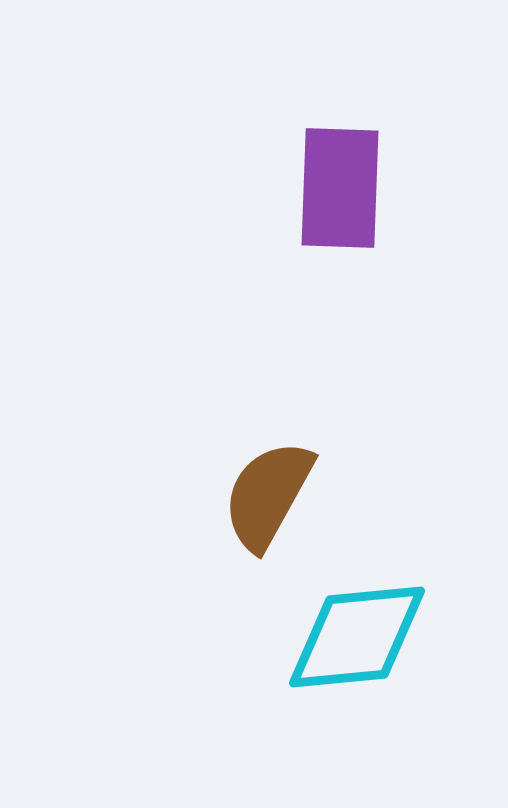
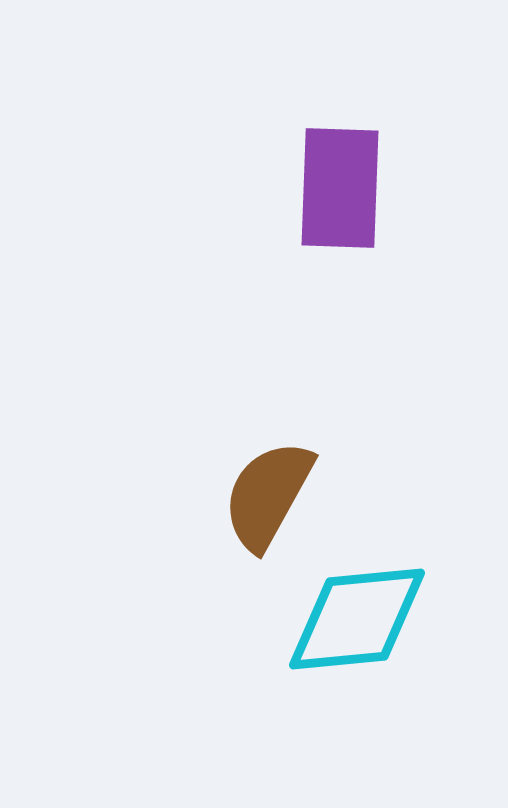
cyan diamond: moved 18 px up
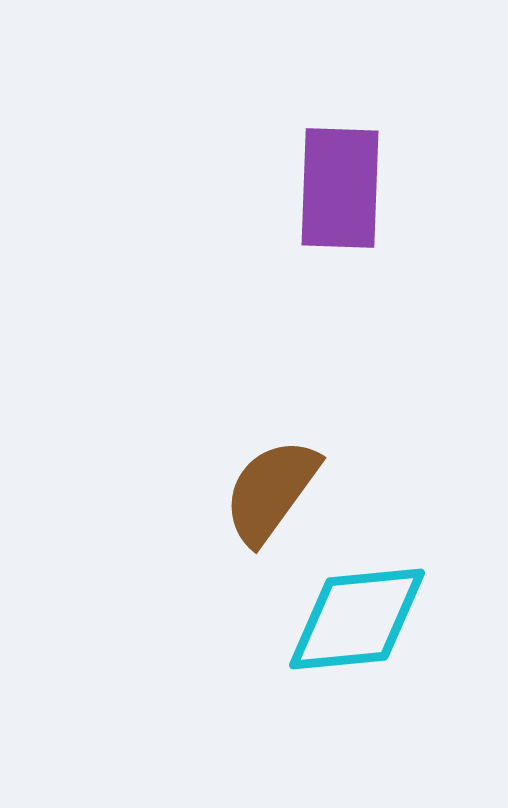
brown semicircle: moved 3 px right, 4 px up; rotated 7 degrees clockwise
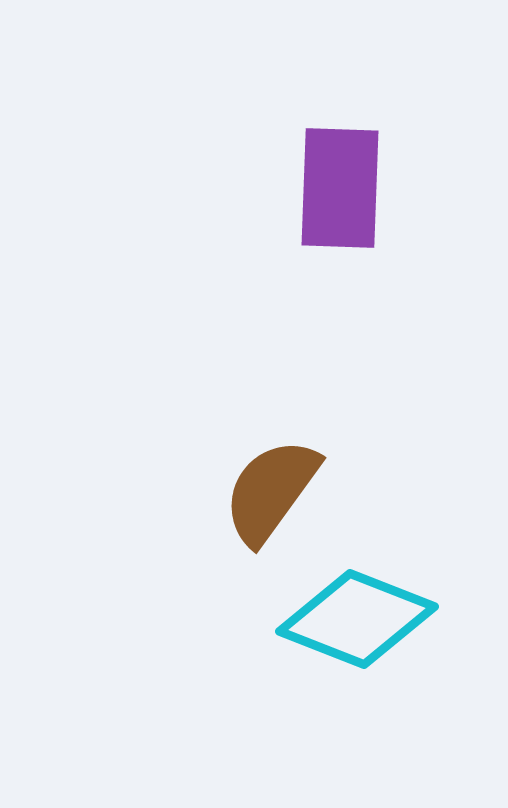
cyan diamond: rotated 27 degrees clockwise
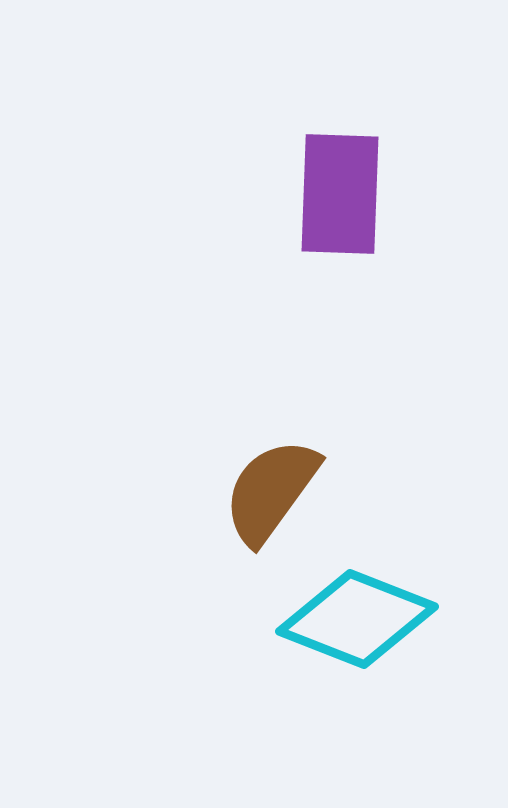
purple rectangle: moved 6 px down
